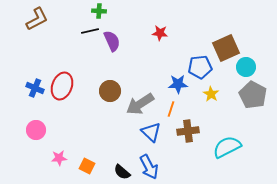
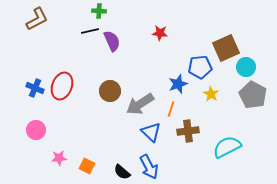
blue star: rotated 18 degrees counterclockwise
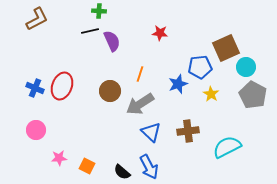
orange line: moved 31 px left, 35 px up
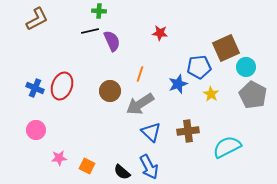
blue pentagon: moved 1 px left
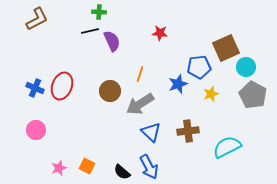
green cross: moved 1 px down
yellow star: rotated 21 degrees clockwise
pink star: moved 10 px down; rotated 14 degrees counterclockwise
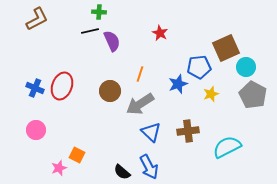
red star: rotated 21 degrees clockwise
orange square: moved 10 px left, 11 px up
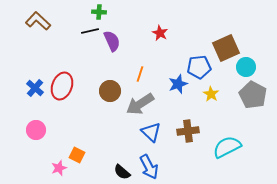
brown L-shape: moved 1 px right, 2 px down; rotated 110 degrees counterclockwise
blue cross: rotated 18 degrees clockwise
yellow star: rotated 21 degrees counterclockwise
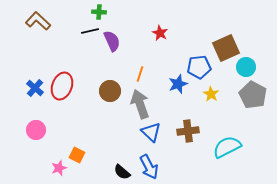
gray arrow: rotated 104 degrees clockwise
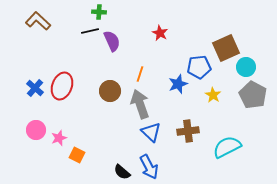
yellow star: moved 2 px right, 1 px down
pink star: moved 30 px up
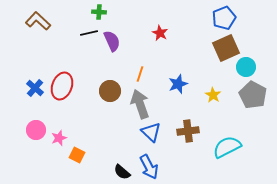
black line: moved 1 px left, 2 px down
blue pentagon: moved 25 px right, 49 px up; rotated 15 degrees counterclockwise
